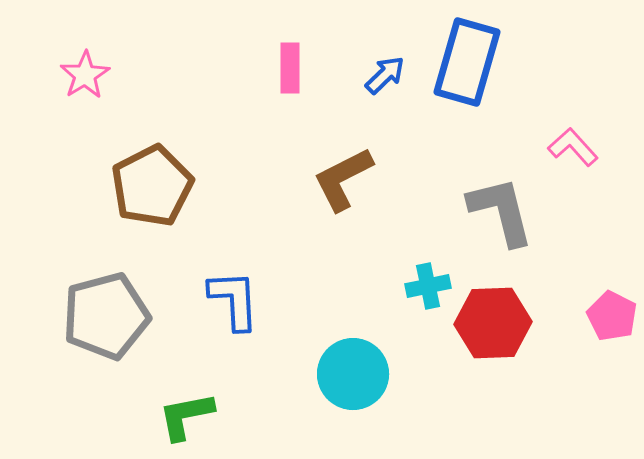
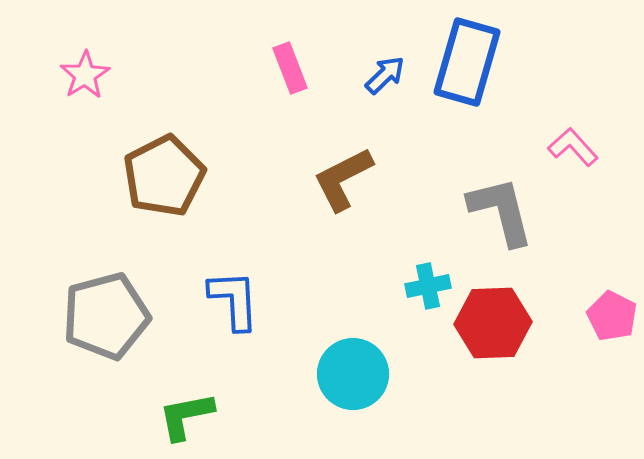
pink rectangle: rotated 21 degrees counterclockwise
brown pentagon: moved 12 px right, 10 px up
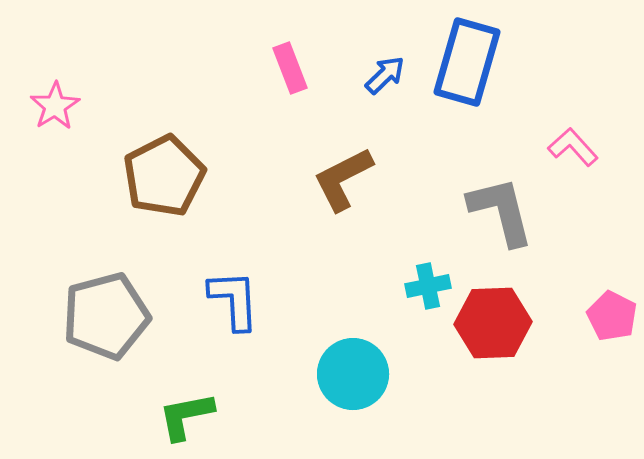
pink star: moved 30 px left, 31 px down
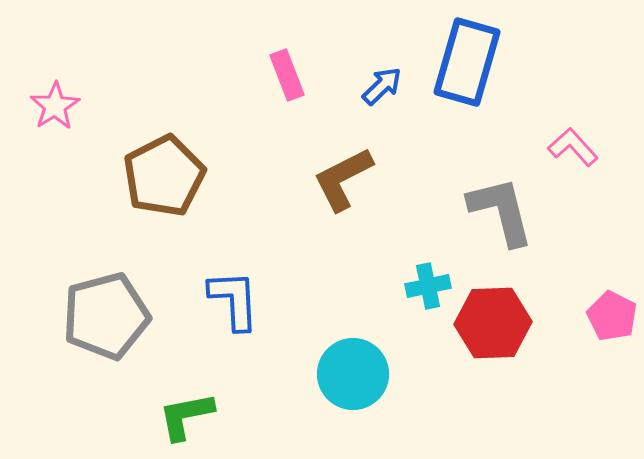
pink rectangle: moved 3 px left, 7 px down
blue arrow: moved 3 px left, 11 px down
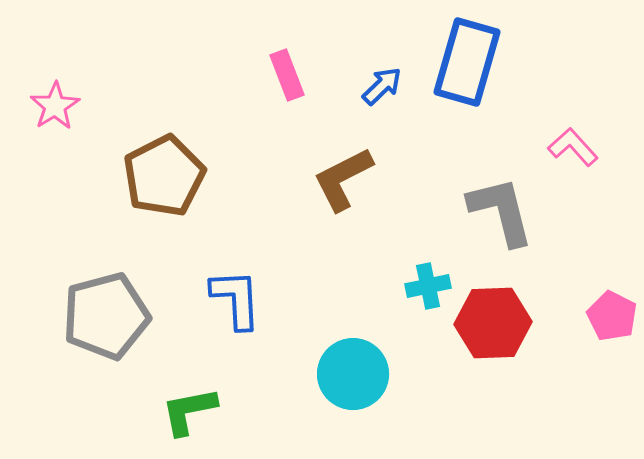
blue L-shape: moved 2 px right, 1 px up
green L-shape: moved 3 px right, 5 px up
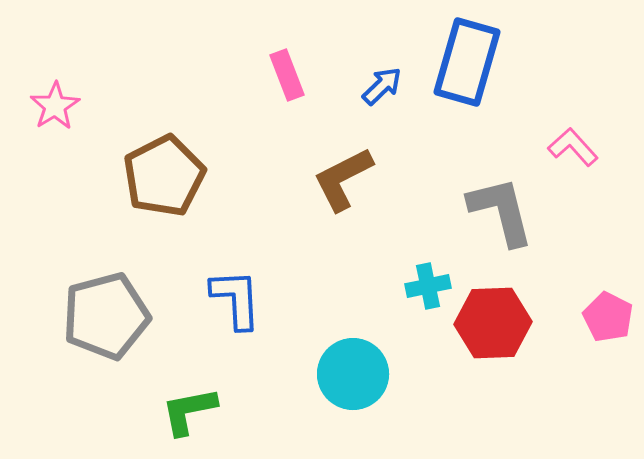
pink pentagon: moved 4 px left, 1 px down
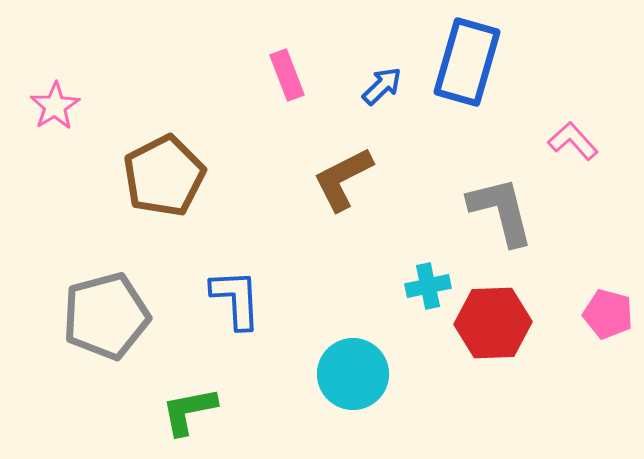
pink L-shape: moved 6 px up
pink pentagon: moved 3 px up; rotated 12 degrees counterclockwise
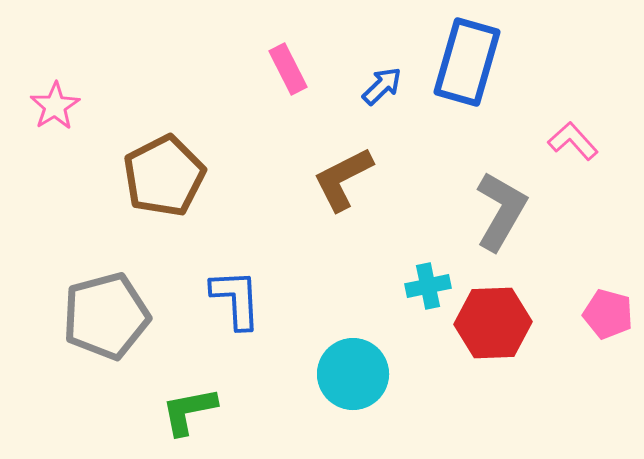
pink rectangle: moved 1 px right, 6 px up; rotated 6 degrees counterclockwise
gray L-shape: rotated 44 degrees clockwise
